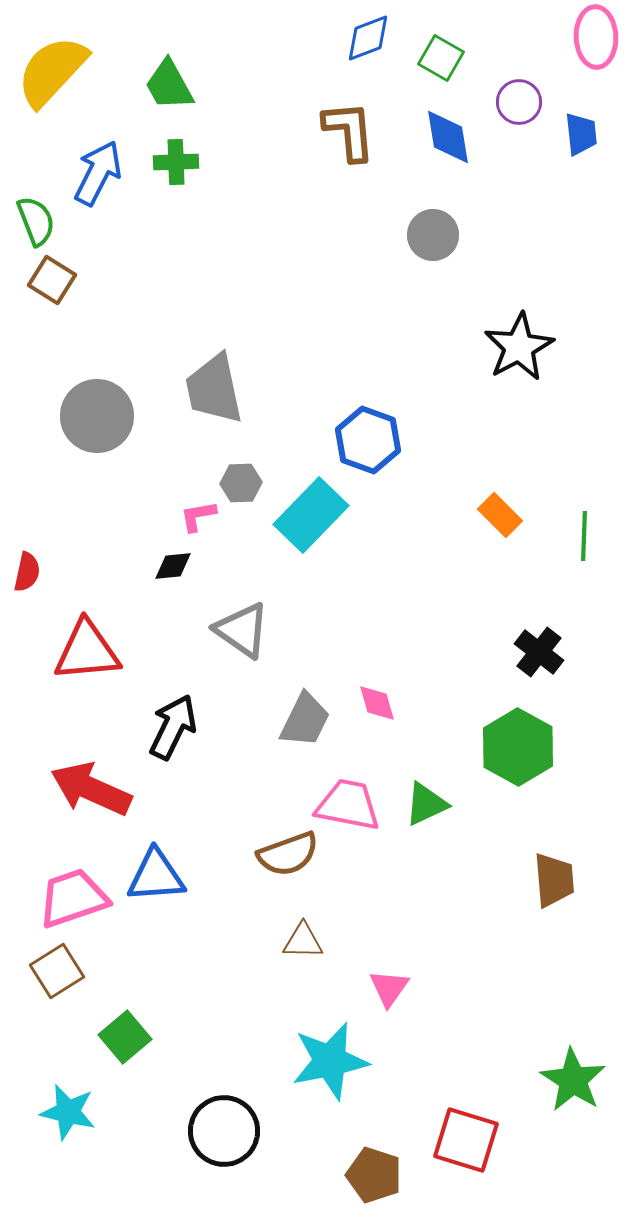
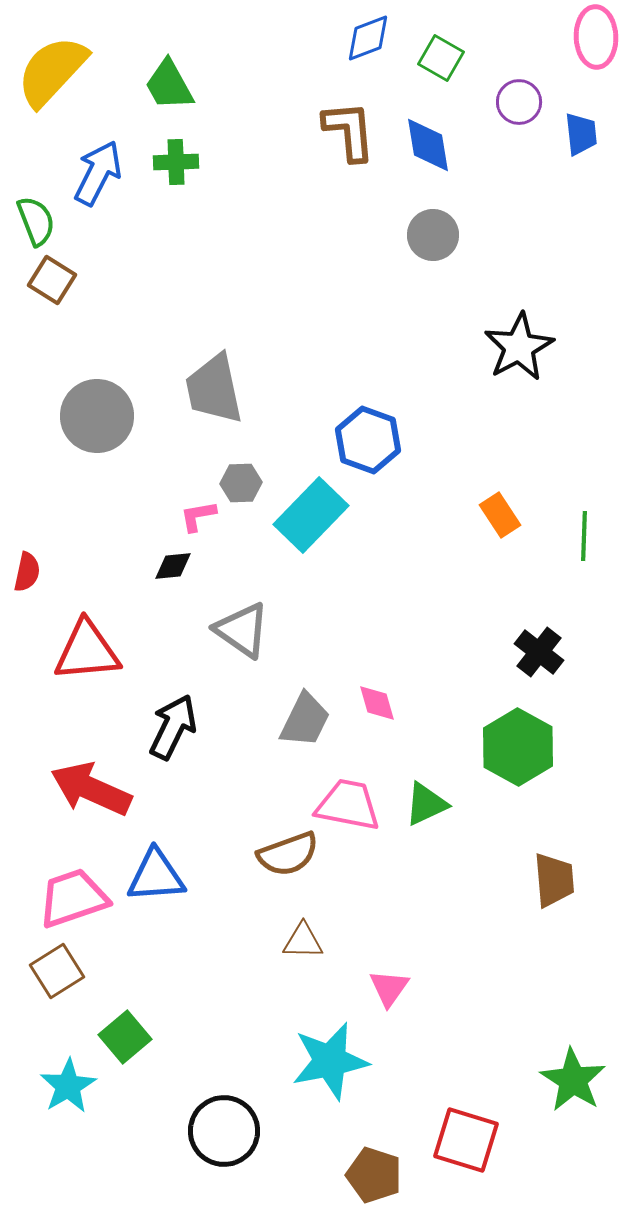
blue diamond at (448, 137): moved 20 px left, 8 px down
orange rectangle at (500, 515): rotated 12 degrees clockwise
cyan star at (68, 1112): moved 26 px up; rotated 28 degrees clockwise
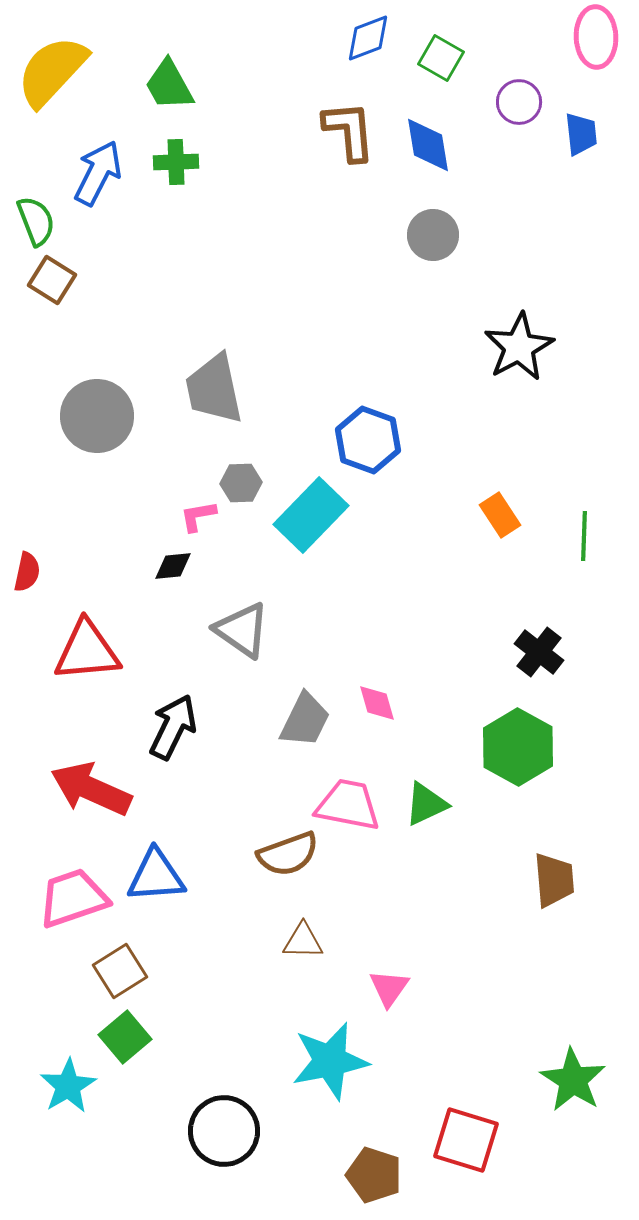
brown square at (57, 971): moved 63 px right
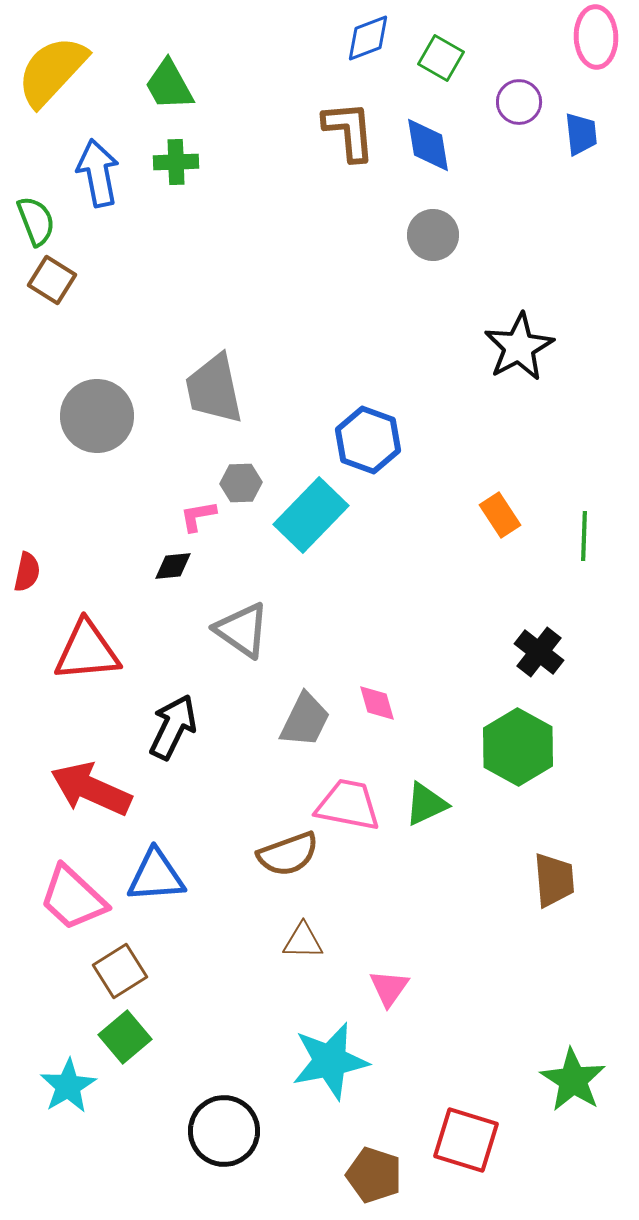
blue arrow at (98, 173): rotated 38 degrees counterclockwise
pink trapezoid at (73, 898): rotated 118 degrees counterclockwise
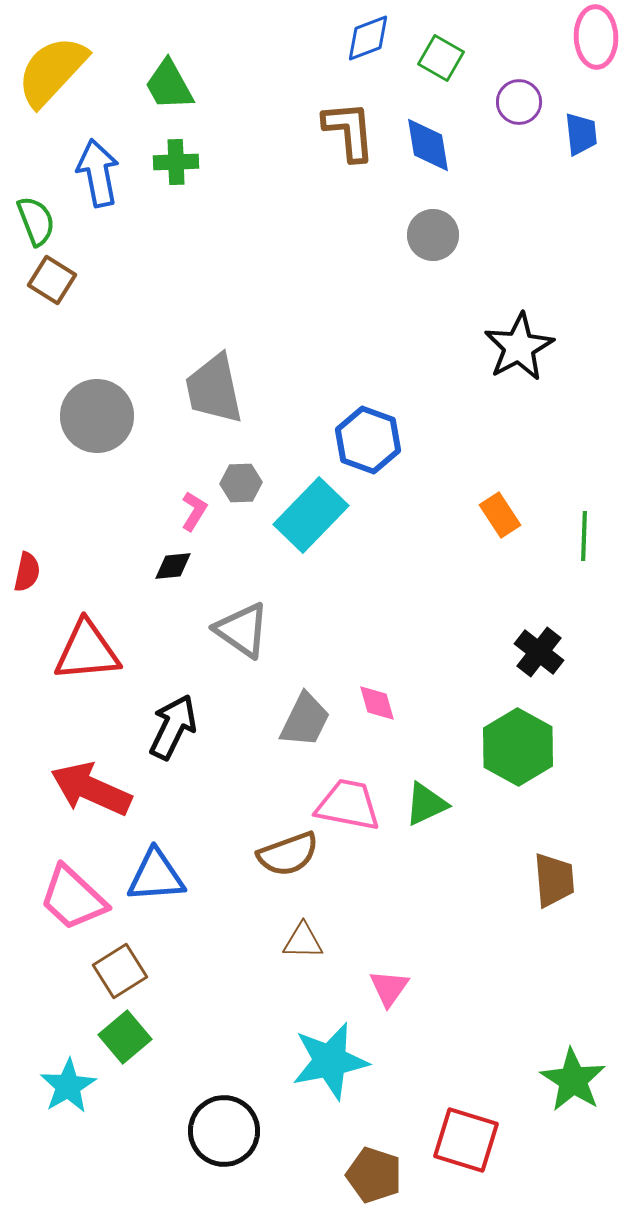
pink L-shape at (198, 516): moved 4 px left, 5 px up; rotated 132 degrees clockwise
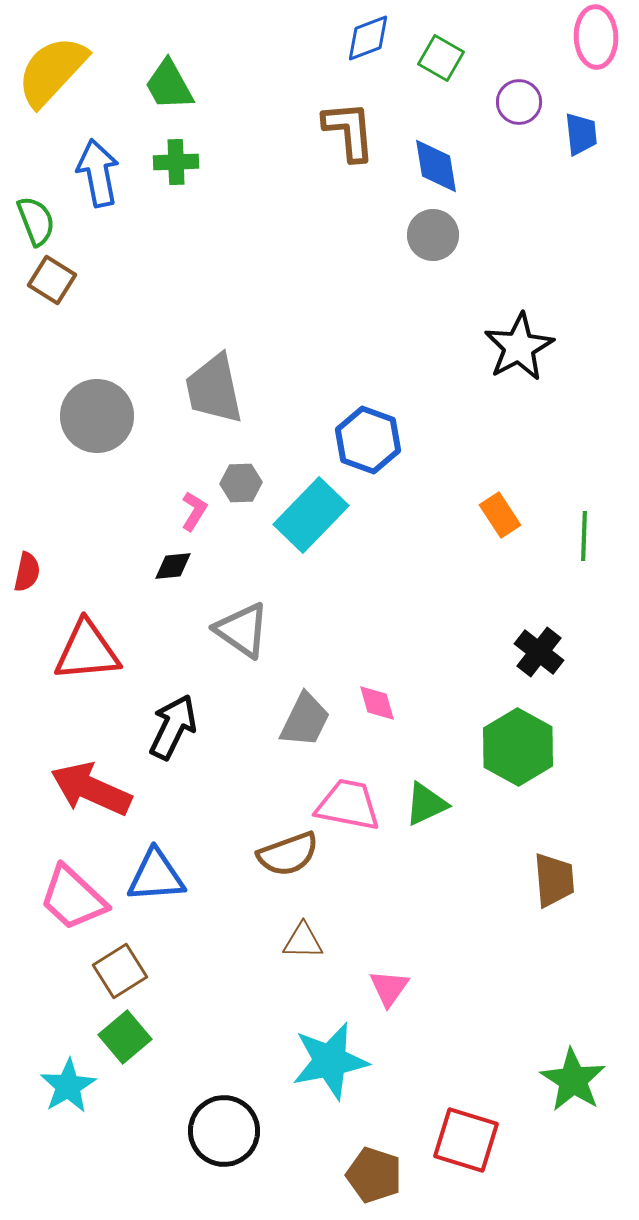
blue diamond at (428, 145): moved 8 px right, 21 px down
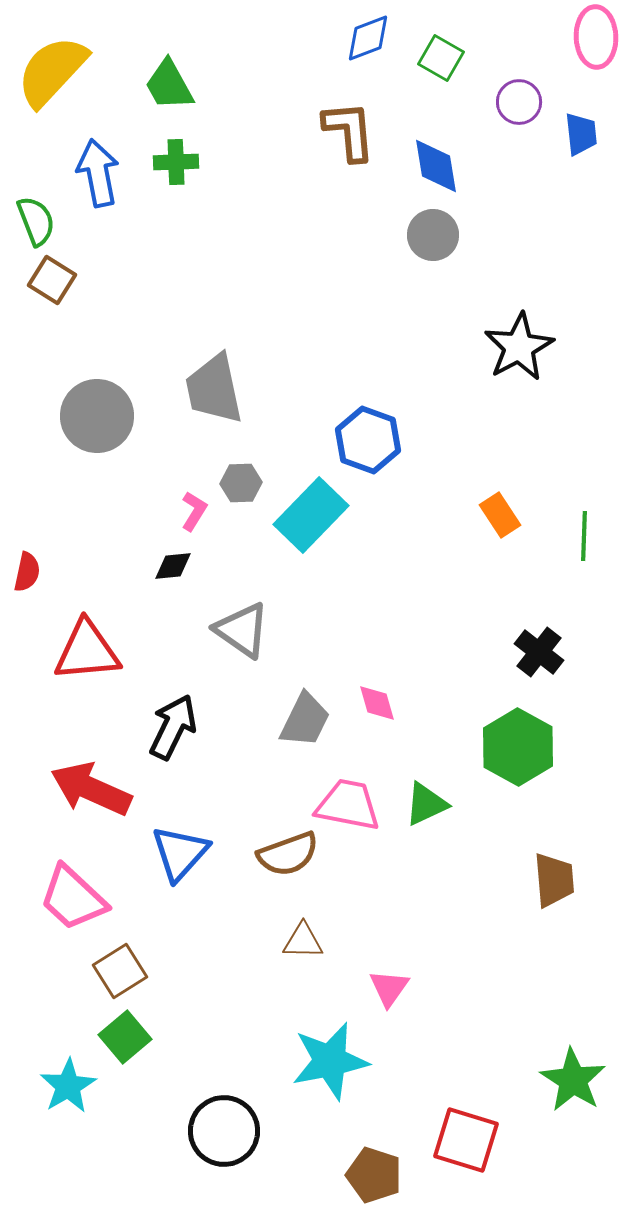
blue triangle at (156, 876): moved 24 px right, 23 px up; rotated 44 degrees counterclockwise
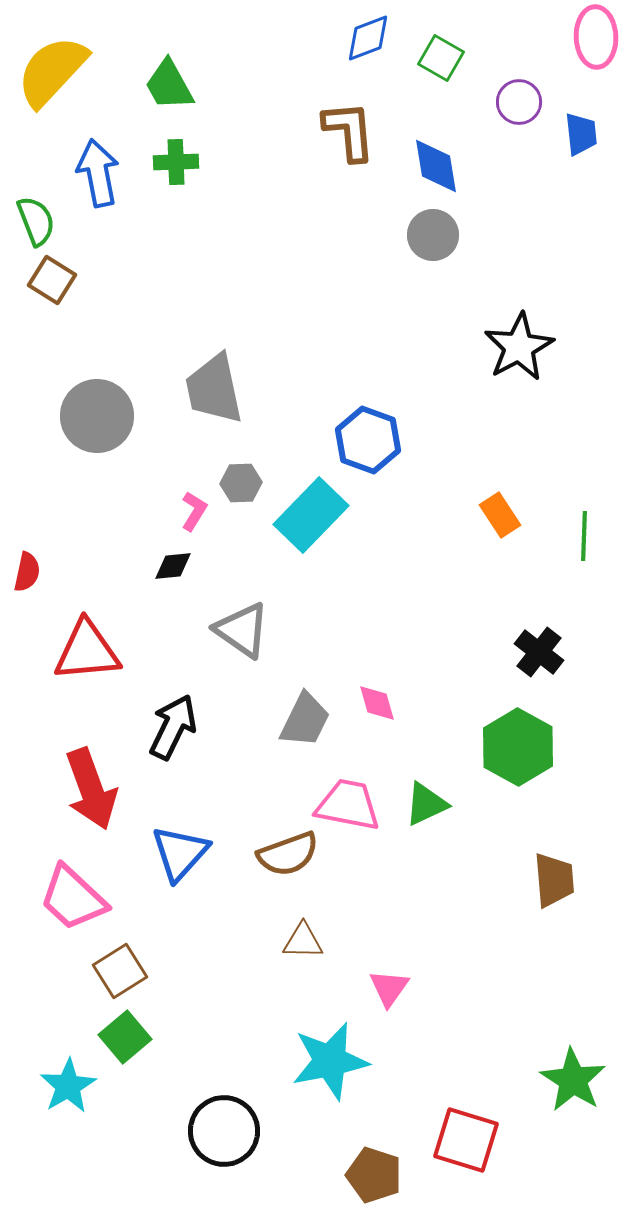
red arrow at (91, 789): rotated 134 degrees counterclockwise
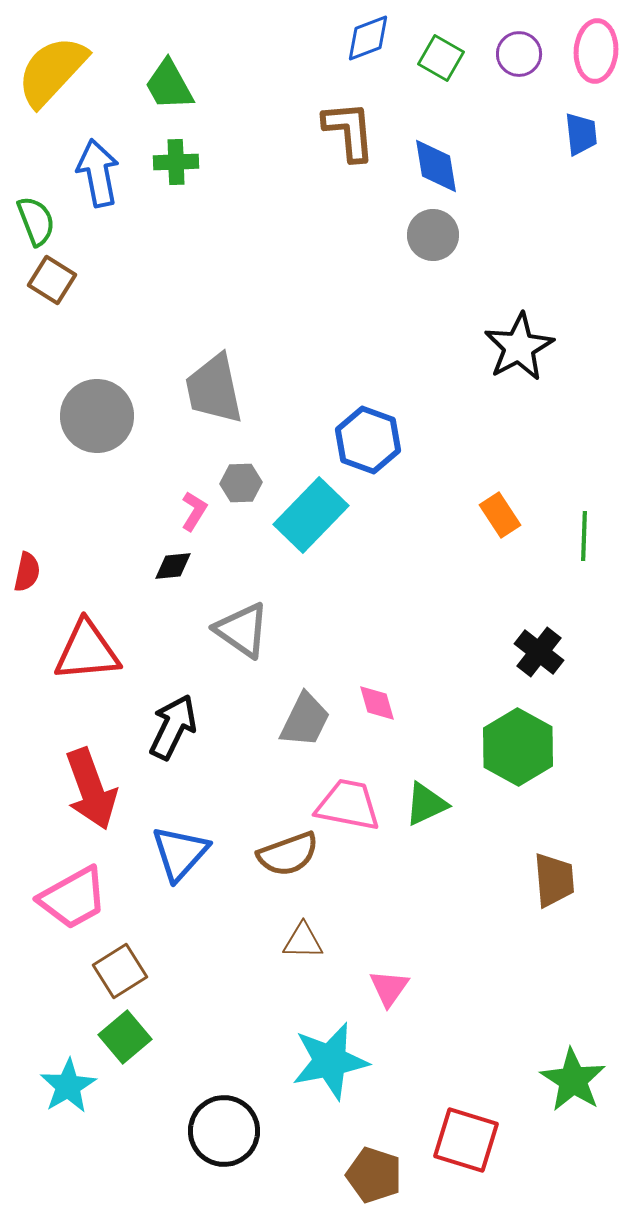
pink ellipse at (596, 37): moved 14 px down; rotated 6 degrees clockwise
purple circle at (519, 102): moved 48 px up
pink trapezoid at (73, 898): rotated 72 degrees counterclockwise
